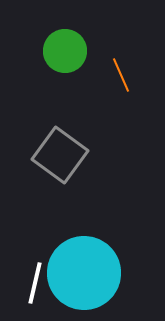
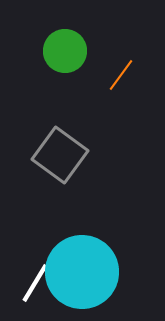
orange line: rotated 60 degrees clockwise
cyan circle: moved 2 px left, 1 px up
white line: rotated 18 degrees clockwise
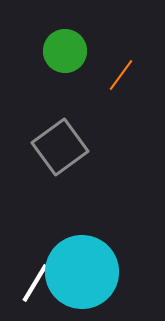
gray square: moved 8 px up; rotated 18 degrees clockwise
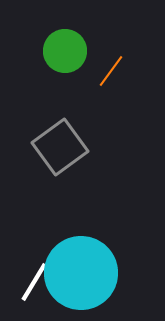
orange line: moved 10 px left, 4 px up
cyan circle: moved 1 px left, 1 px down
white line: moved 1 px left, 1 px up
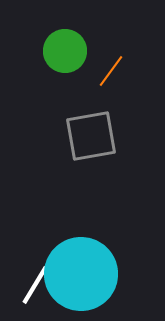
gray square: moved 31 px right, 11 px up; rotated 26 degrees clockwise
cyan circle: moved 1 px down
white line: moved 1 px right, 3 px down
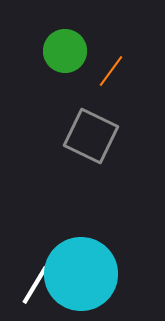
gray square: rotated 36 degrees clockwise
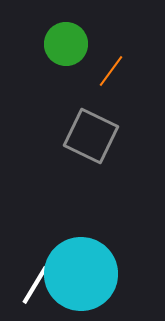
green circle: moved 1 px right, 7 px up
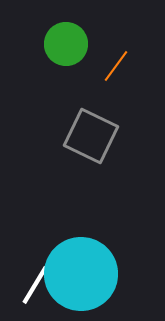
orange line: moved 5 px right, 5 px up
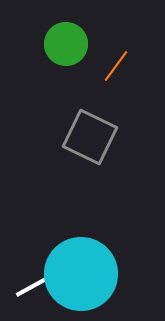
gray square: moved 1 px left, 1 px down
white line: rotated 30 degrees clockwise
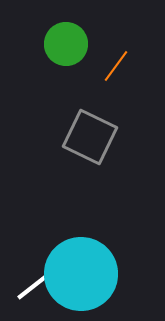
white line: rotated 9 degrees counterclockwise
